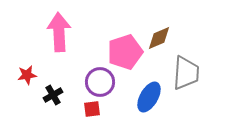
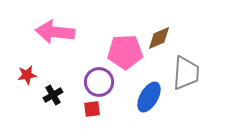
pink arrow: moved 4 px left; rotated 81 degrees counterclockwise
pink pentagon: rotated 16 degrees clockwise
purple circle: moved 1 px left
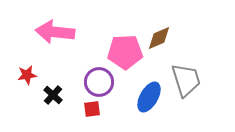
gray trapezoid: moved 7 px down; rotated 21 degrees counterclockwise
black cross: rotated 18 degrees counterclockwise
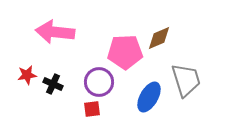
black cross: moved 11 px up; rotated 18 degrees counterclockwise
